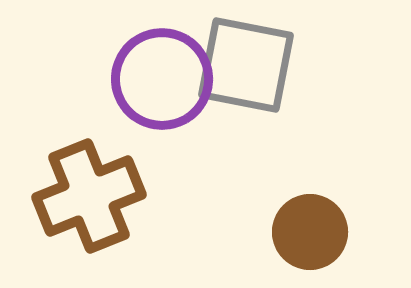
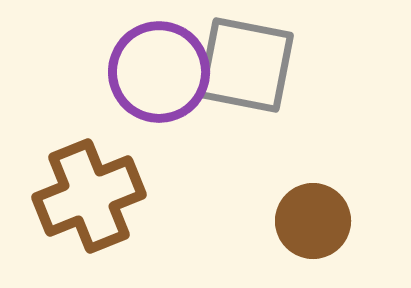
purple circle: moved 3 px left, 7 px up
brown circle: moved 3 px right, 11 px up
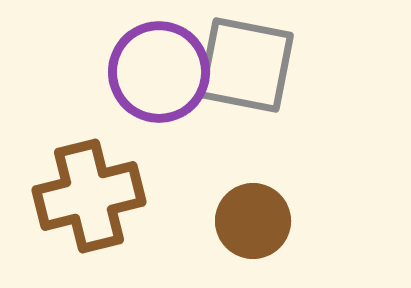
brown cross: rotated 8 degrees clockwise
brown circle: moved 60 px left
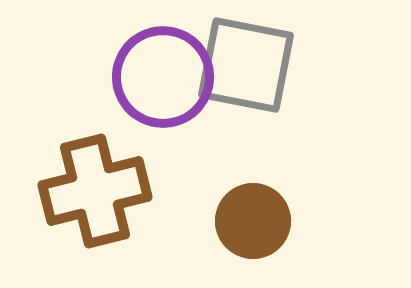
purple circle: moved 4 px right, 5 px down
brown cross: moved 6 px right, 5 px up
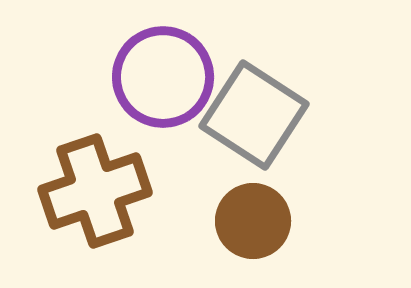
gray square: moved 8 px right, 50 px down; rotated 22 degrees clockwise
brown cross: rotated 5 degrees counterclockwise
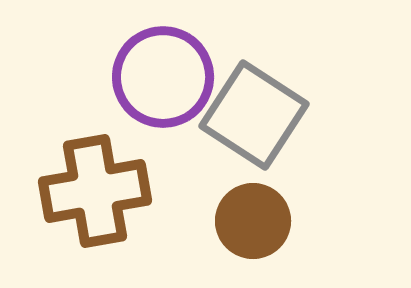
brown cross: rotated 9 degrees clockwise
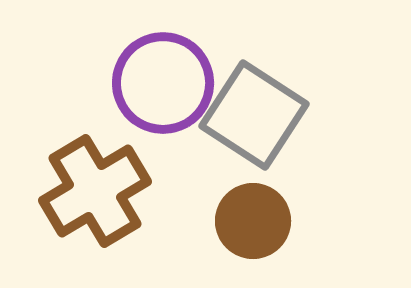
purple circle: moved 6 px down
brown cross: rotated 21 degrees counterclockwise
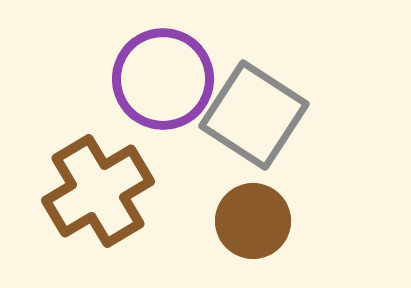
purple circle: moved 4 px up
brown cross: moved 3 px right
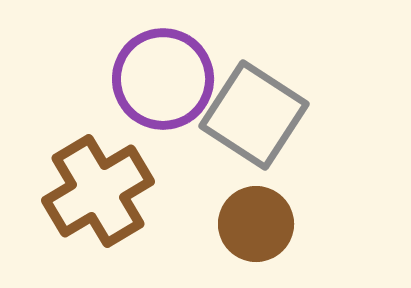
brown circle: moved 3 px right, 3 px down
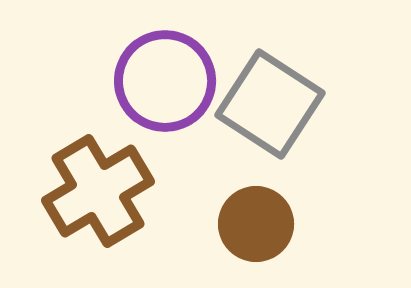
purple circle: moved 2 px right, 2 px down
gray square: moved 16 px right, 11 px up
